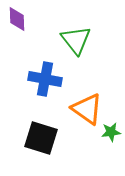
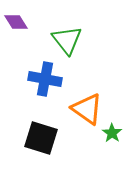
purple diamond: moved 1 px left, 3 px down; rotated 30 degrees counterclockwise
green triangle: moved 9 px left
green star: moved 1 px right, 1 px down; rotated 30 degrees counterclockwise
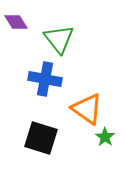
green triangle: moved 8 px left, 1 px up
green star: moved 7 px left, 4 px down
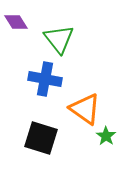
orange triangle: moved 2 px left
green star: moved 1 px right, 1 px up
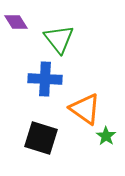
blue cross: rotated 8 degrees counterclockwise
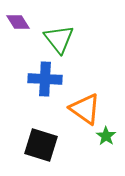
purple diamond: moved 2 px right
black square: moved 7 px down
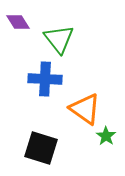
black square: moved 3 px down
